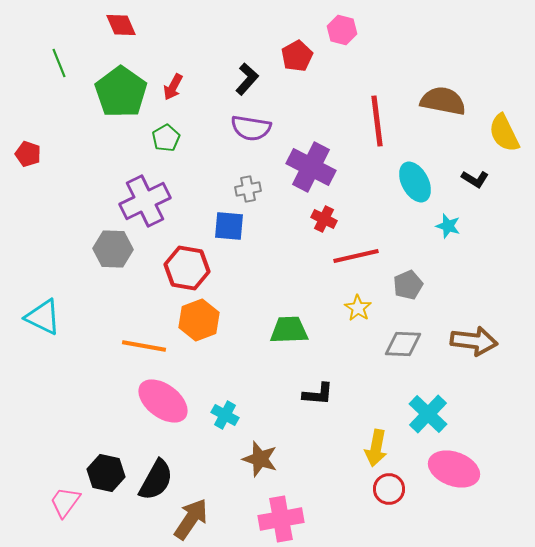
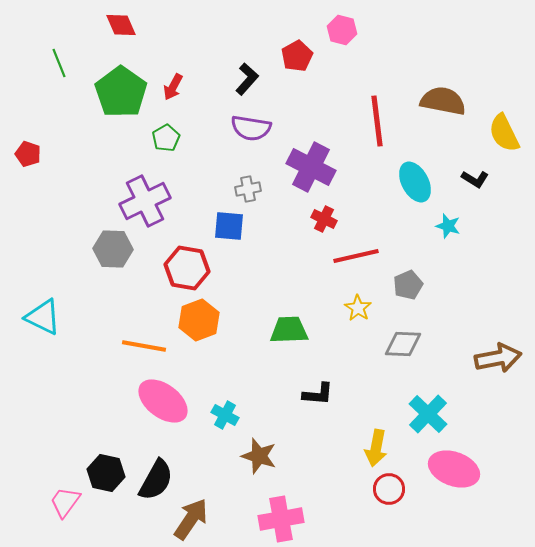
brown arrow at (474, 341): moved 24 px right, 17 px down; rotated 18 degrees counterclockwise
brown star at (260, 459): moved 1 px left, 3 px up
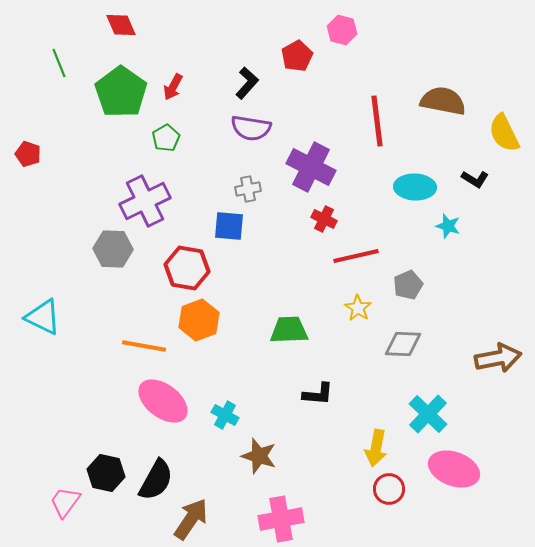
black L-shape at (247, 79): moved 4 px down
cyan ellipse at (415, 182): moved 5 px down; rotated 60 degrees counterclockwise
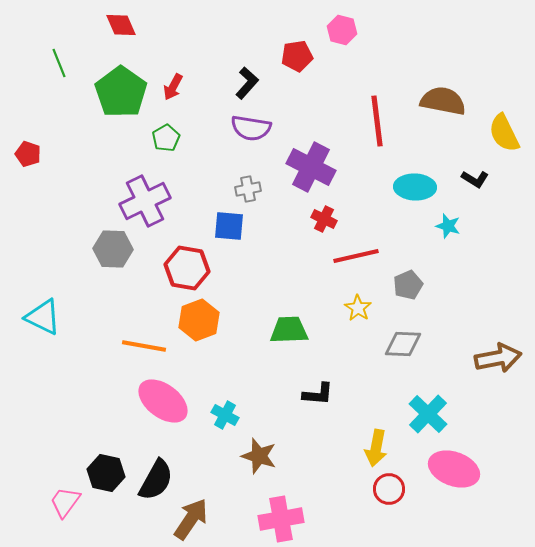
red pentagon at (297, 56): rotated 20 degrees clockwise
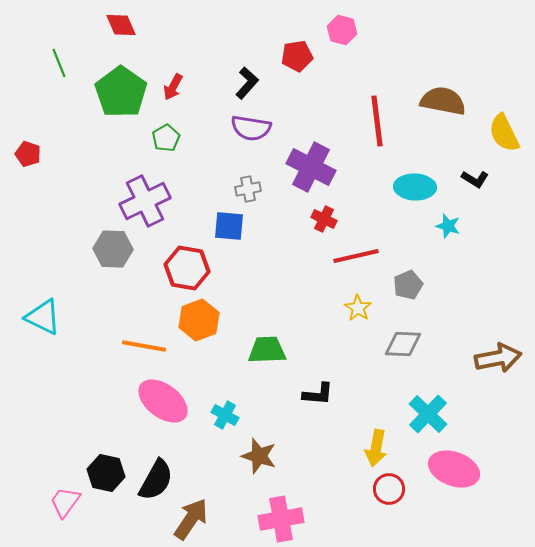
green trapezoid at (289, 330): moved 22 px left, 20 px down
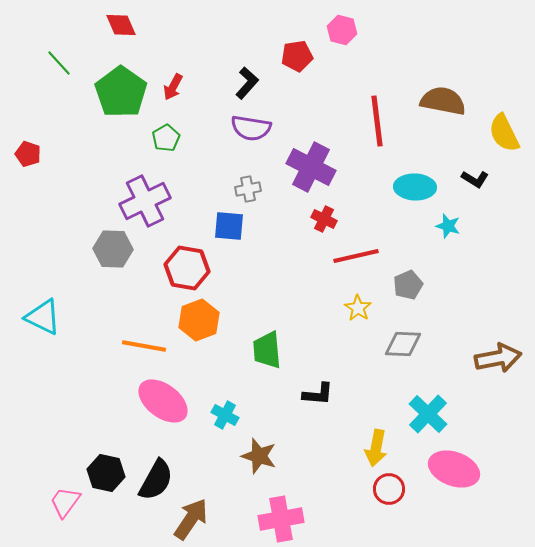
green line at (59, 63): rotated 20 degrees counterclockwise
green trapezoid at (267, 350): rotated 93 degrees counterclockwise
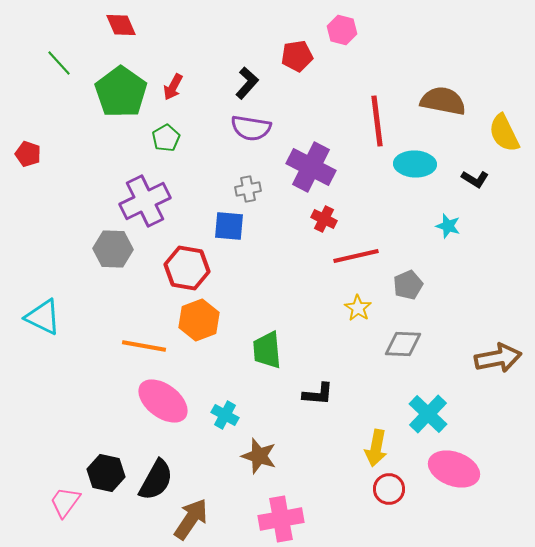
cyan ellipse at (415, 187): moved 23 px up
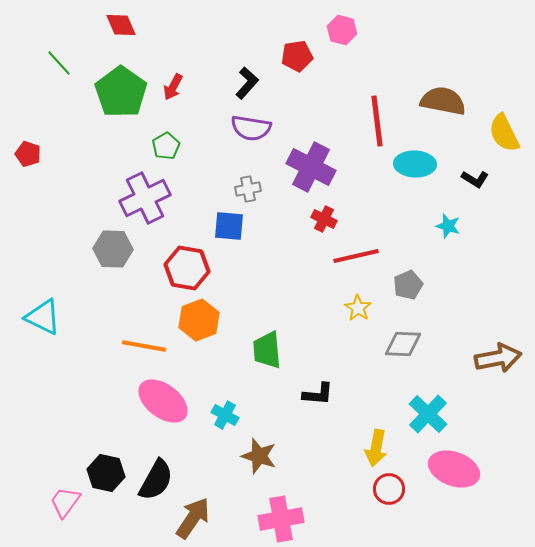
green pentagon at (166, 138): moved 8 px down
purple cross at (145, 201): moved 3 px up
brown arrow at (191, 519): moved 2 px right, 1 px up
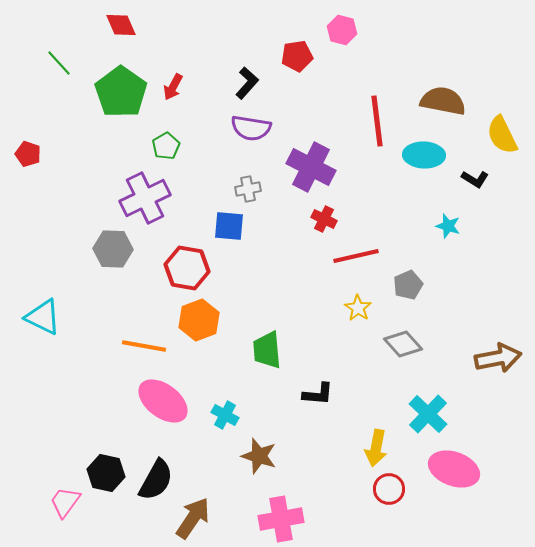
yellow semicircle at (504, 133): moved 2 px left, 2 px down
cyan ellipse at (415, 164): moved 9 px right, 9 px up
gray diamond at (403, 344): rotated 45 degrees clockwise
